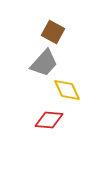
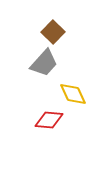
brown square: rotated 15 degrees clockwise
yellow diamond: moved 6 px right, 4 px down
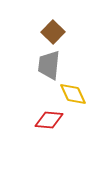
gray trapezoid: moved 5 px right, 2 px down; rotated 144 degrees clockwise
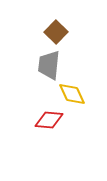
brown square: moved 3 px right
yellow diamond: moved 1 px left
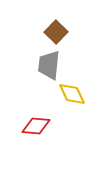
red diamond: moved 13 px left, 6 px down
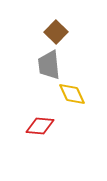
gray trapezoid: rotated 12 degrees counterclockwise
red diamond: moved 4 px right
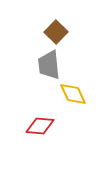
yellow diamond: moved 1 px right
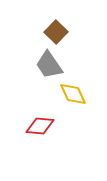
gray trapezoid: rotated 28 degrees counterclockwise
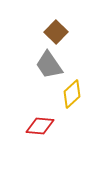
yellow diamond: moved 1 px left; rotated 72 degrees clockwise
